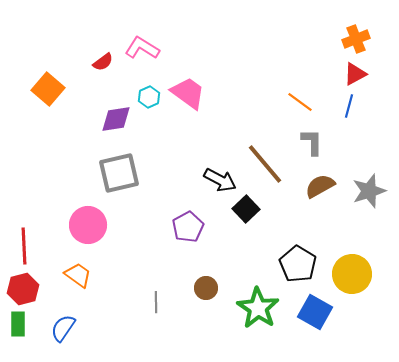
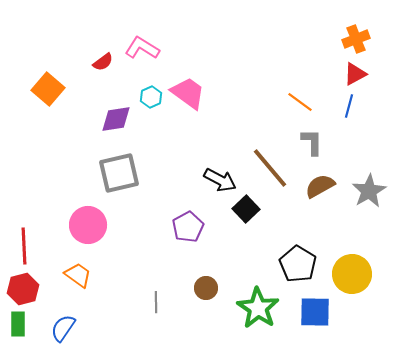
cyan hexagon: moved 2 px right
brown line: moved 5 px right, 4 px down
gray star: rotated 12 degrees counterclockwise
blue square: rotated 28 degrees counterclockwise
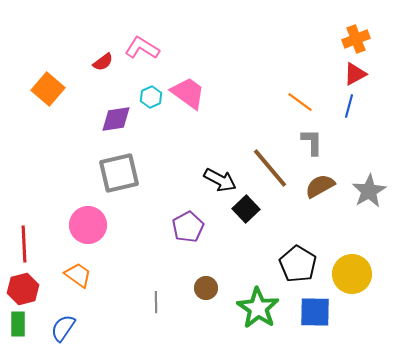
red line: moved 2 px up
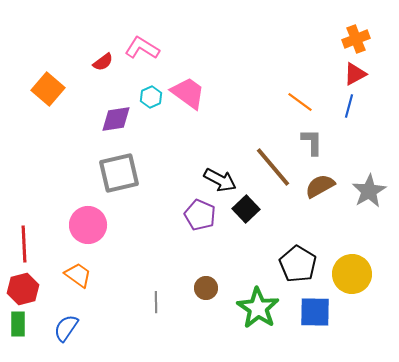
brown line: moved 3 px right, 1 px up
purple pentagon: moved 12 px right, 12 px up; rotated 20 degrees counterclockwise
blue semicircle: moved 3 px right
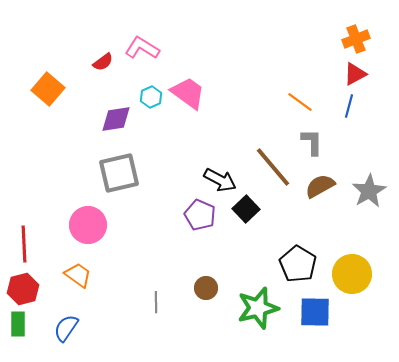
green star: rotated 24 degrees clockwise
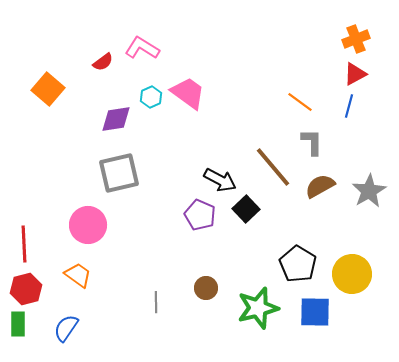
red hexagon: moved 3 px right
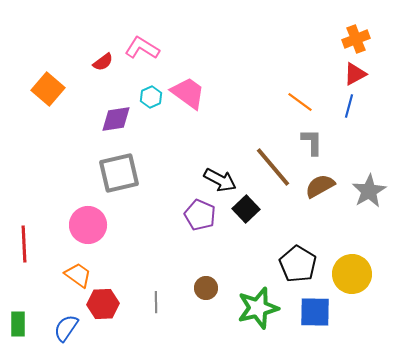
red hexagon: moved 77 px right, 15 px down; rotated 12 degrees clockwise
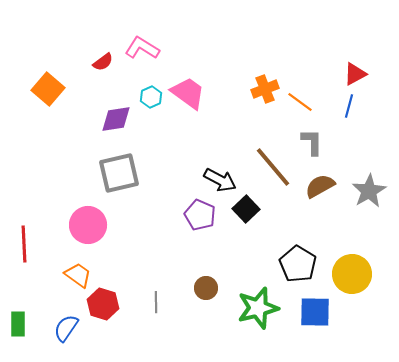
orange cross: moved 91 px left, 50 px down
red hexagon: rotated 20 degrees clockwise
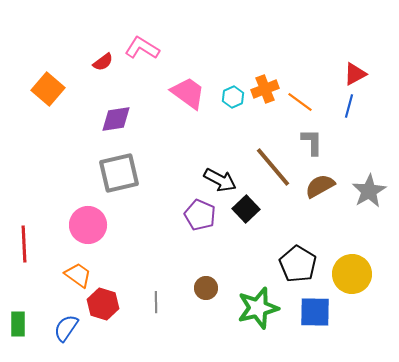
cyan hexagon: moved 82 px right
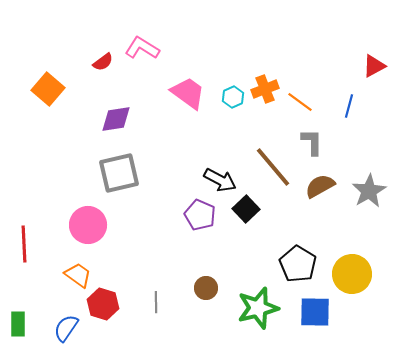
red triangle: moved 19 px right, 8 px up
